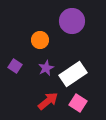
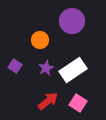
white rectangle: moved 4 px up
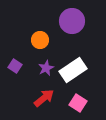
red arrow: moved 4 px left, 3 px up
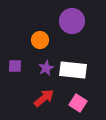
purple square: rotated 32 degrees counterclockwise
white rectangle: rotated 40 degrees clockwise
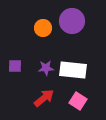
orange circle: moved 3 px right, 12 px up
purple star: rotated 21 degrees clockwise
pink square: moved 2 px up
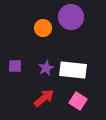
purple circle: moved 1 px left, 4 px up
purple star: rotated 21 degrees counterclockwise
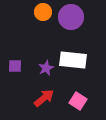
orange circle: moved 16 px up
white rectangle: moved 10 px up
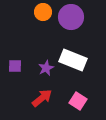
white rectangle: rotated 16 degrees clockwise
red arrow: moved 2 px left
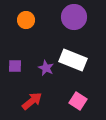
orange circle: moved 17 px left, 8 px down
purple circle: moved 3 px right
purple star: rotated 21 degrees counterclockwise
red arrow: moved 10 px left, 3 px down
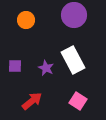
purple circle: moved 2 px up
white rectangle: rotated 40 degrees clockwise
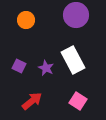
purple circle: moved 2 px right
purple square: moved 4 px right; rotated 24 degrees clockwise
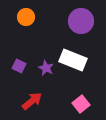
purple circle: moved 5 px right, 6 px down
orange circle: moved 3 px up
white rectangle: rotated 40 degrees counterclockwise
pink square: moved 3 px right, 3 px down; rotated 18 degrees clockwise
